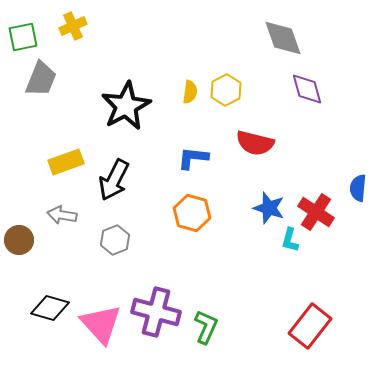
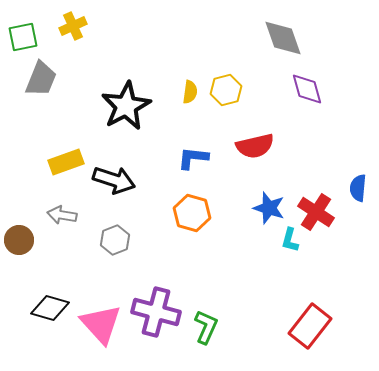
yellow hexagon: rotated 12 degrees clockwise
red semicircle: moved 3 px down; rotated 27 degrees counterclockwise
black arrow: rotated 99 degrees counterclockwise
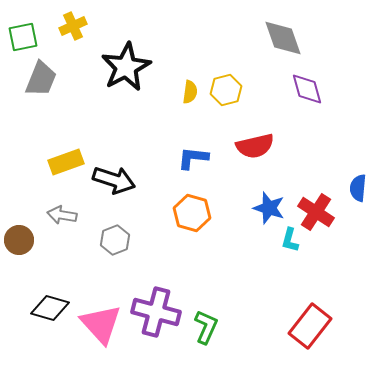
black star: moved 39 px up
